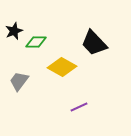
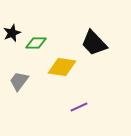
black star: moved 2 px left, 2 px down
green diamond: moved 1 px down
yellow diamond: rotated 20 degrees counterclockwise
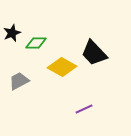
black trapezoid: moved 10 px down
yellow diamond: rotated 20 degrees clockwise
gray trapezoid: rotated 25 degrees clockwise
purple line: moved 5 px right, 2 px down
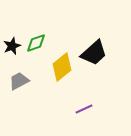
black star: moved 13 px down
green diamond: rotated 20 degrees counterclockwise
black trapezoid: rotated 88 degrees counterclockwise
yellow diamond: rotated 68 degrees counterclockwise
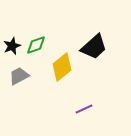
green diamond: moved 2 px down
black trapezoid: moved 6 px up
gray trapezoid: moved 5 px up
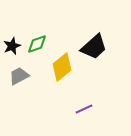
green diamond: moved 1 px right, 1 px up
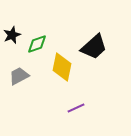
black star: moved 11 px up
yellow diamond: rotated 40 degrees counterclockwise
purple line: moved 8 px left, 1 px up
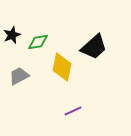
green diamond: moved 1 px right, 2 px up; rotated 10 degrees clockwise
purple line: moved 3 px left, 3 px down
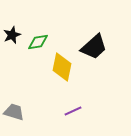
gray trapezoid: moved 5 px left, 36 px down; rotated 45 degrees clockwise
